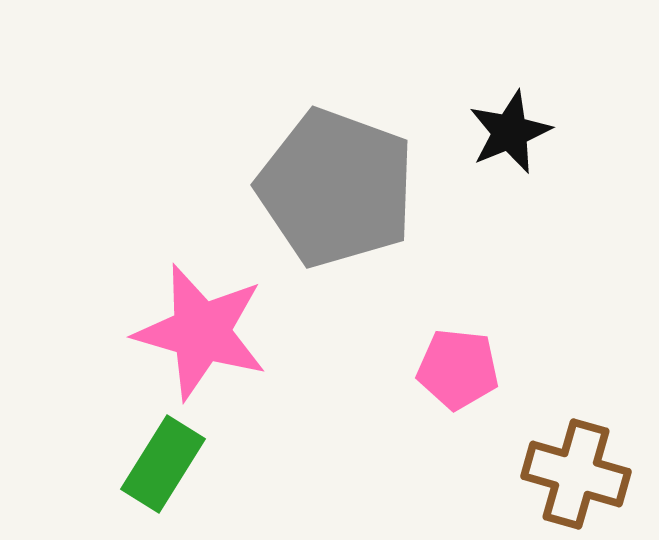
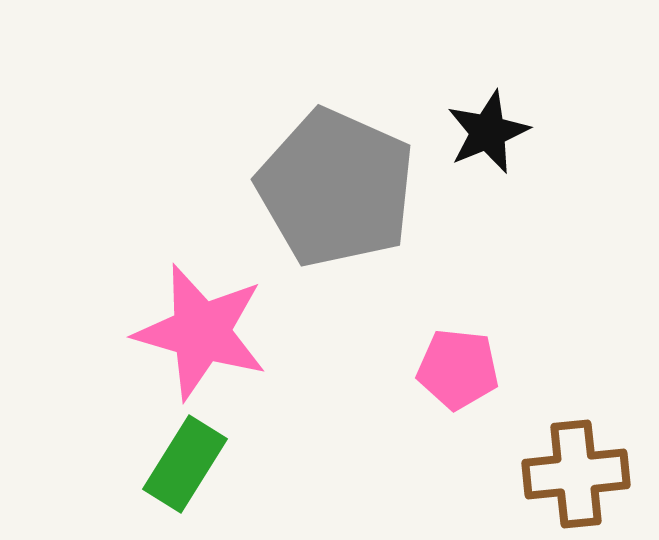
black star: moved 22 px left
gray pentagon: rotated 4 degrees clockwise
green rectangle: moved 22 px right
brown cross: rotated 22 degrees counterclockwise
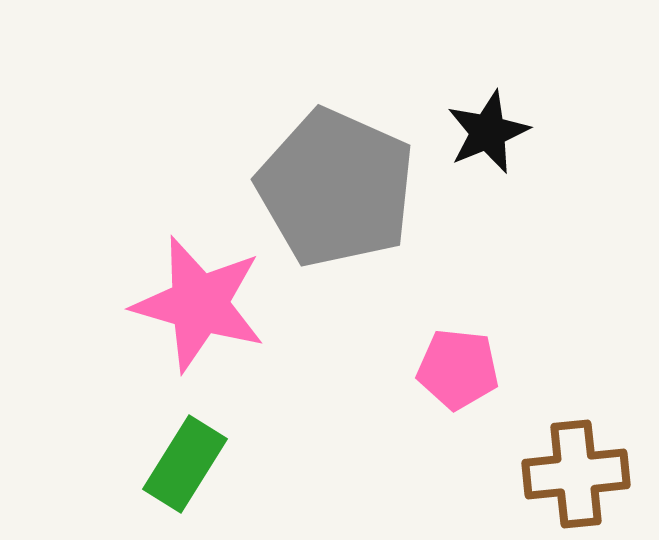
pink star: moved 2 px left, 28 px up
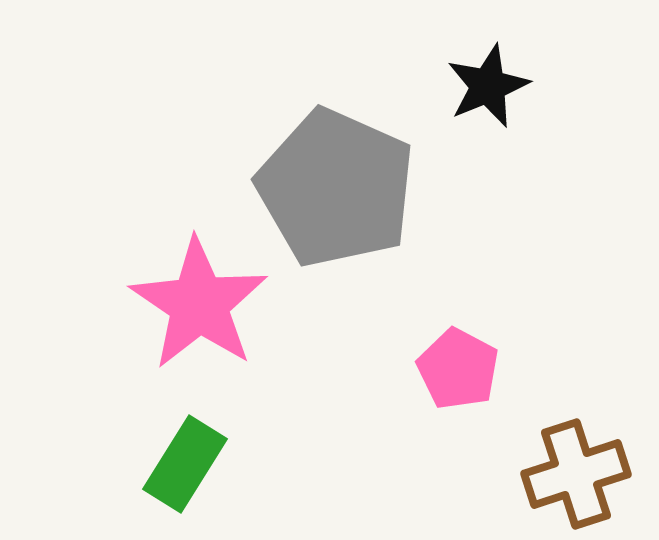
black star: moved 46 px up
pink star: rotated 18 degrees clockwise
pink pentagon: rotated 22 degrees clockwise
brown cross: rotated 12 degrees counterclockwise
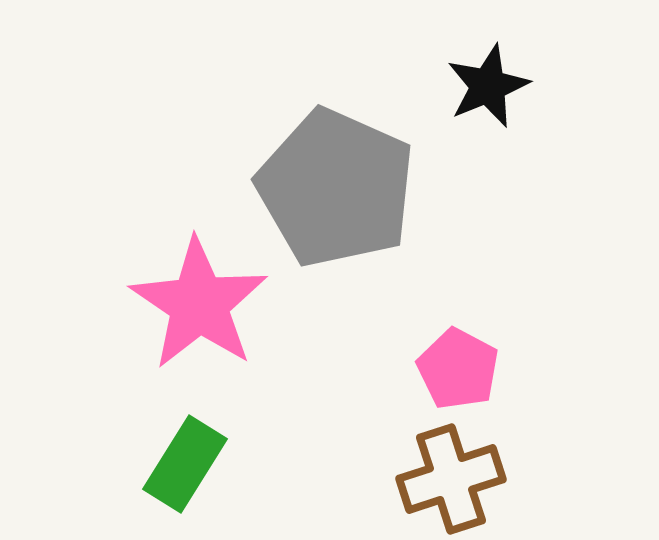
brown cross: moved 125 px left, 5 px down
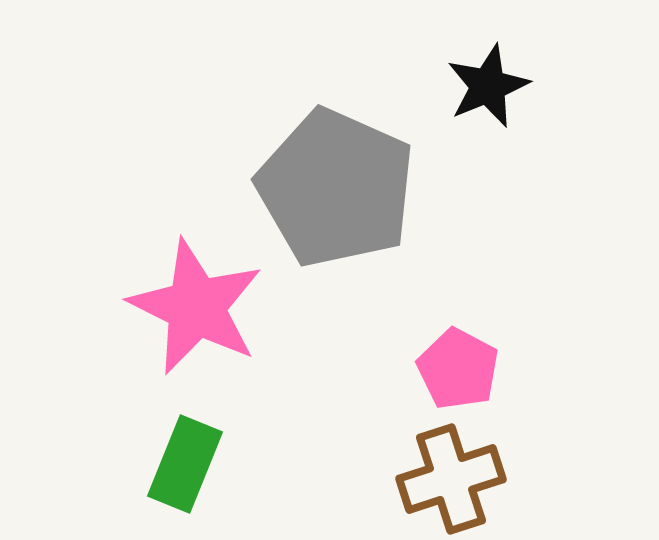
pink star: moved 3 px left, 3 px down; rotated 8 degrees counterclockwise
green rectangle: rotated 10 degrees counterclockwise
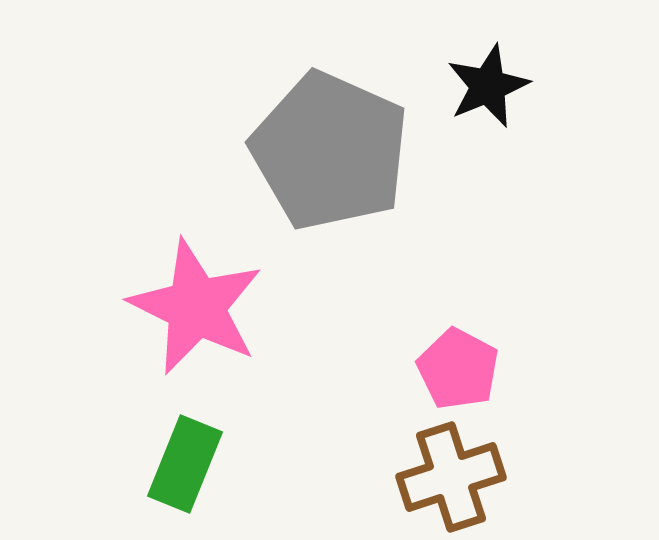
gray pentagon: moved 6 px left, 37 px up
brown cross: moved 2 px up
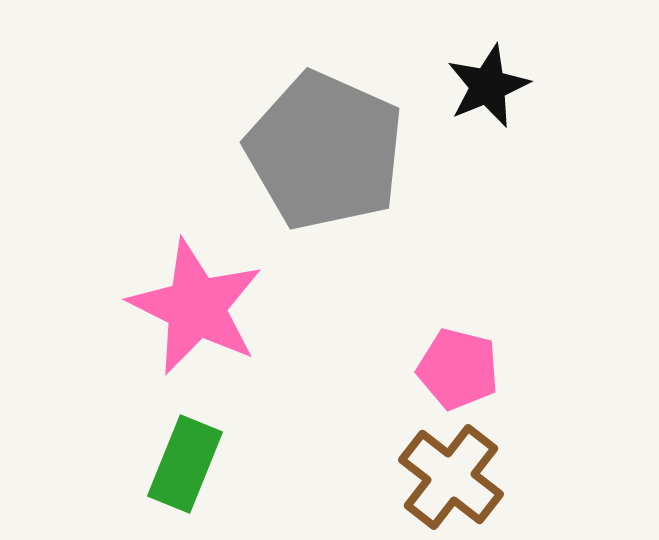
gray pentagon: moved 5 px left
pink pentagon: rotated 14 degrees counterclockwise
brown cross: rotated 34 degrees counterclockwise
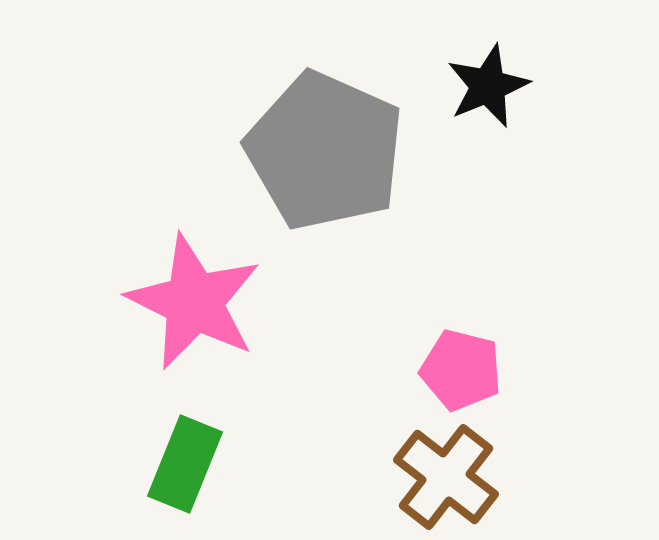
pink star: moved 2 px left, 5 px up
pink pentagon: moved 3 px right, 1 px down
brown cross: moved 5 px left
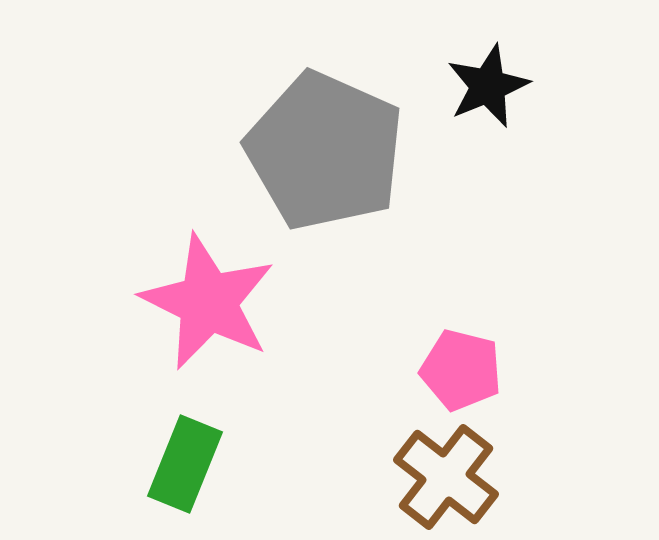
pink star: moved 14 px right
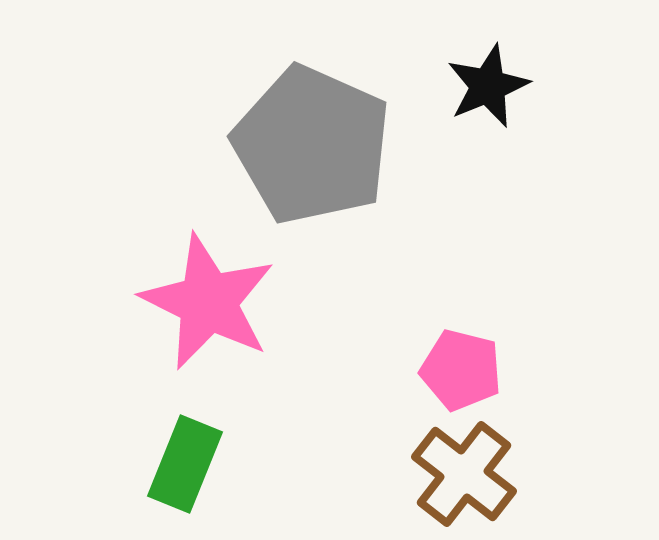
gray pentagon: moved 13 px left, 6 px up
brown cross: moved 18 px right, 3 px up
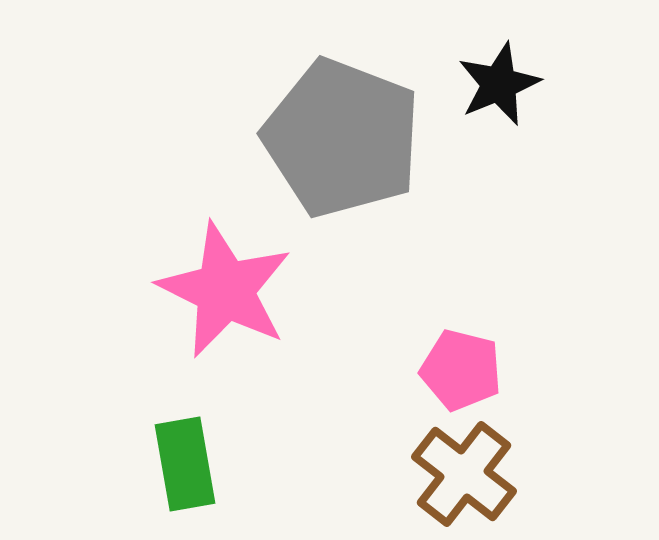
black star: moved 11 px right, 2 px up
gray pentagon: moved 30 px right, 7 px up; rotated 3 degrees counterclockwise
pink star: moved 17 px right, 12 px up
green rectangle: rotated 32 degrees counterclockwise
